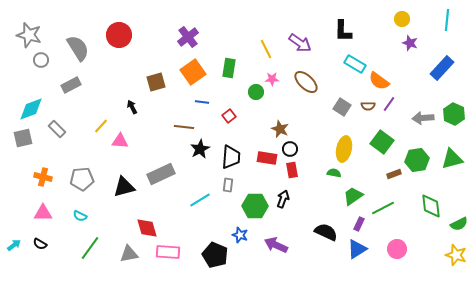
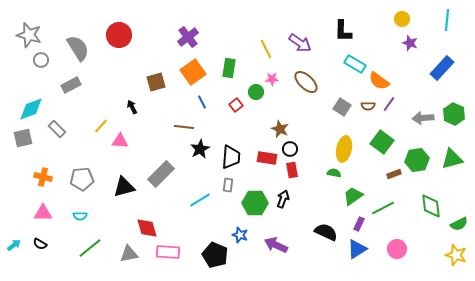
blue line at (202, 102): rotated 56 degrees clockwise
red square at (229, 116): moved 7 px right, 11 px up
gray rectangle at (161, 174): rotated 20 degrees counterclockwise
green hexagon at (255, 206): moved 3 px up
cyan semicircle at (80, 216): rotated 24 degrees counterclockwise
green line at (90, 248): rotated 15 degrees clockwise
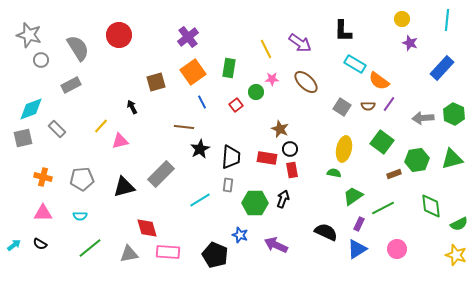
pink triangle at (120, 141): rotated 18 degrees counterclockwise
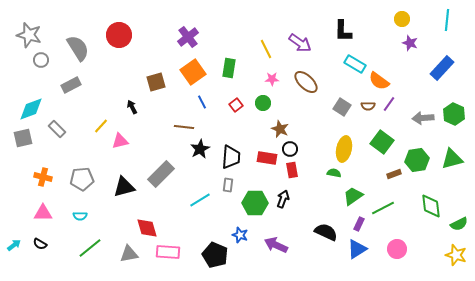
green circle at (256, 92): moved 7 px right, 11 px down
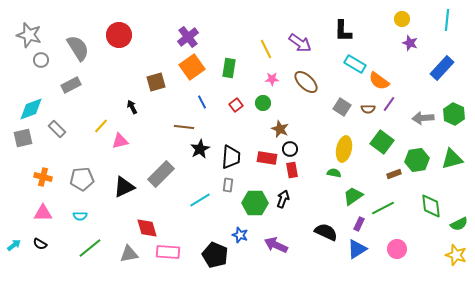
orange square at (193, 72): moved 1 px left, 5 px up
brown semicircle at (368, 106): moved 3 px down
black triangle at (124, 187): rotated 10 degrees counterclockwise
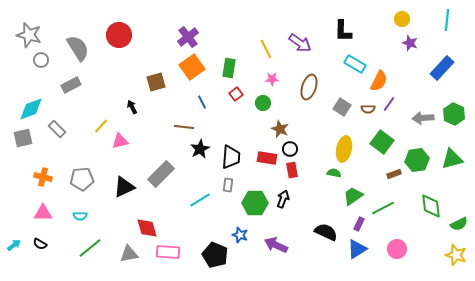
orange semicircle at (379, 81): rotated 100 degrees counterclockwise
brown ellipse at (306, 82): moved 3 px right, 5 px down; rotated 65 degrees clockwise
red square at (236, 105): moved 11 px up
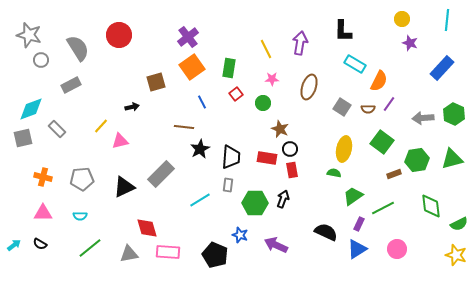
purple arrow at (300, 43): rotated 115 degrees counterclockwise
black arrow at (132, 107): rotated 104 degrees clockwise
